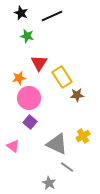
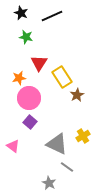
green star: moved 1 px left, 1 px down
brown star: rotated 24 degrees counterclockwise
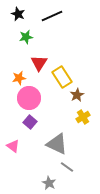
black star: moved 3 px left, 1 px down
green star: rotated 24 degrees counterclockwise
yellow cross: moved 19 px up
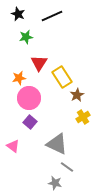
gray star: moved 6 px right; rotated 16 degrees counterclockwise
